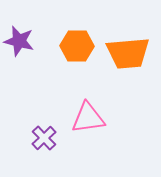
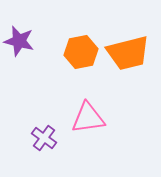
orange hexagon: moved 4 px right, 6 px down; rotated 12 degrees counterclockwise
orange trapezoid: rotated 9 degrees counterclockwise
purple cross: rotated 10 degrees counterclockwise
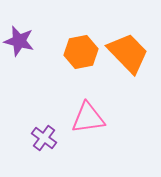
orange trapezoid: rotated 120 degrees counterclockwise
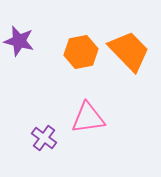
orange trapezoid: moved 1 px right, 2 px up
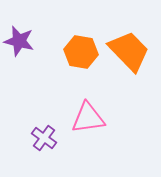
orange hexagon: rotated 20 degrees clockwise
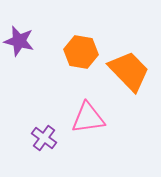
orange trapezoid: moved 20 px down
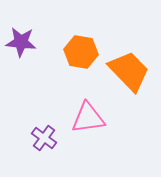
purple star: moved 2 px right, 1 px down; rotated 8 degrees counterclockwise
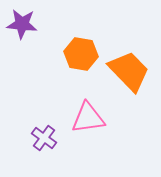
purple star: moved 1 px right, 18 px up
orange hexagon: moved 2 px down
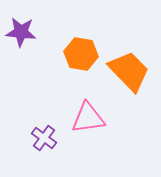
purple star: moved 1 px left, 8 px down
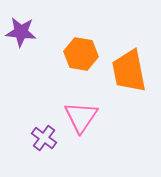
orange trapezoid: rotated 147 degrees counterclockwise
pink triangle: moved 7 px left, 1 px up; rotated 48 degrees counterclockwise
